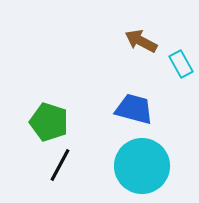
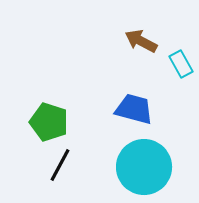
cyan circle: moved 2 px right, 1 px down
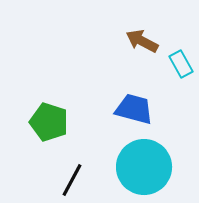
brown arrow: moved 1 px right
black line: moved 12 px right, 15 px down
